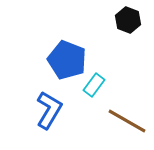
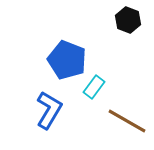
cyan rectangle: moved 2 px down
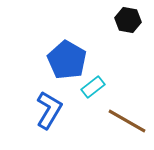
black hexagon: rotated 10 degrees counterclockwise
blue pentagon: rotated 9 degrees clockwise
cyan rectangle: moved 1 px left; rotated 15 degrees clockwise
